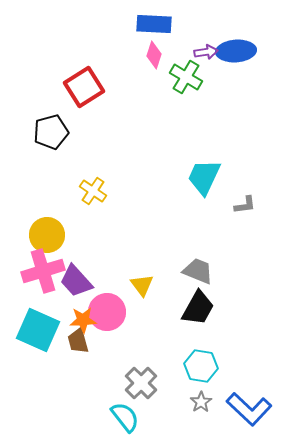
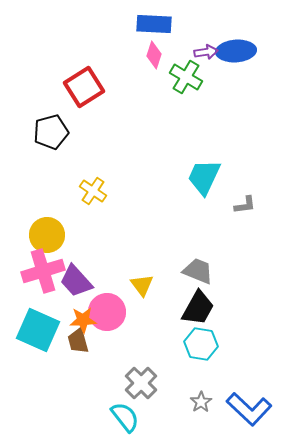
cyan hexagon: moved 22 px up
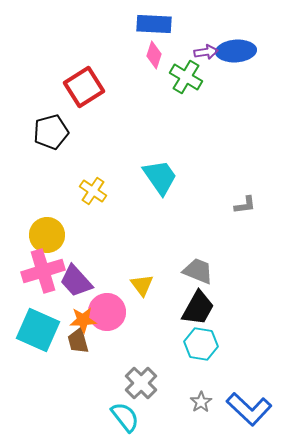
cyan trapezoid: moved 44 px left; rotated 120 degrees clockwise
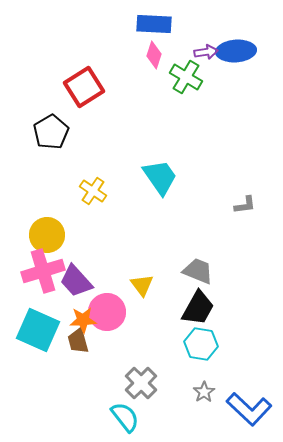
black pentagon: rotated 16 degrees counterclockwise
gray star: moved 3 px right, 10 px up
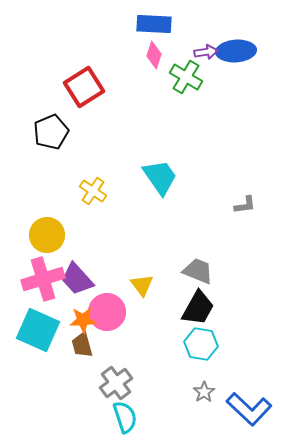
black pentagon: rotated 8 degrees clockwise
pink cross: moved 8 px down
purple trapezoid: moved 1 px right, 2 px up
brown trapezoid: moved 4 px right, 4 px down
gray cross: moved 25 px left; rotated 8 degrees clockwise
cyan semicircle: rotated 20 degrees clockwise
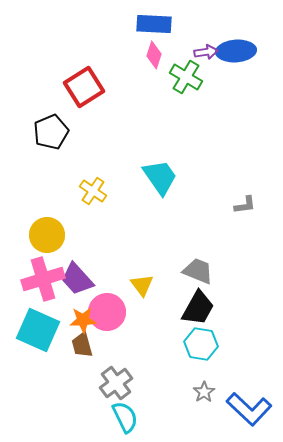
cyan semicircle: rotated 8 degrees counterclockwise
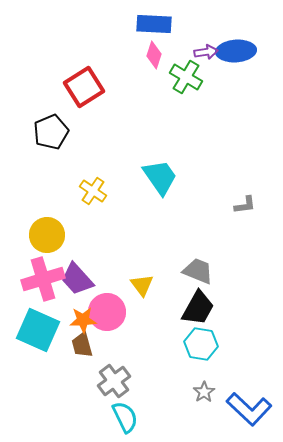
gray cross: moved 2 px left, 2 px up
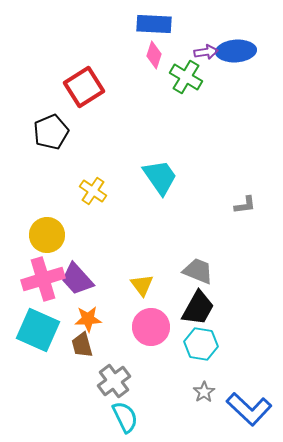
pink circle: moved 44 px right, 15 px down
orange star: moved 5 px right, 1 px up
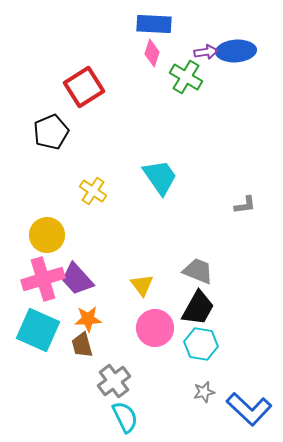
pink diamond: moved 2 px left, 2 px up
pink circle: moved 4 px right, 1 px down
gray star: rotated 20 degrees clockwise
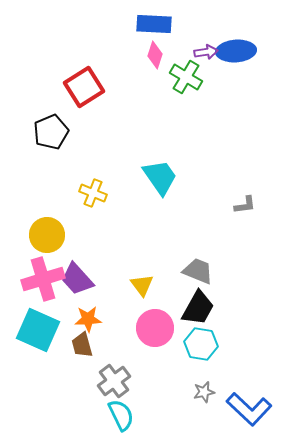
pink diamond: moved 3 px right, 2 px down
yellow cross: moved 2 px down; rotated 12 degrees counterclockwise
cyan semicircle: moved 4 px left, 2 px up
